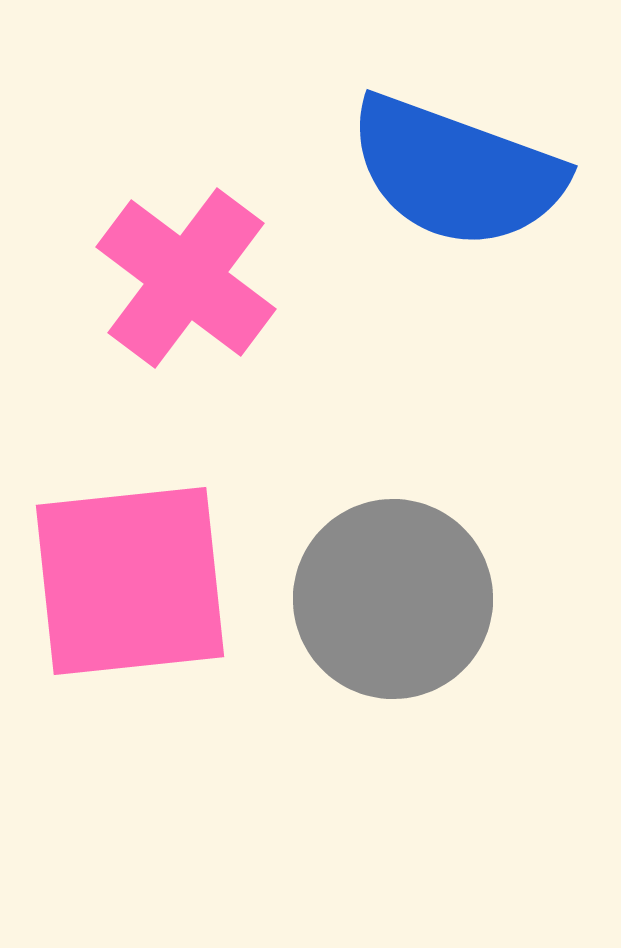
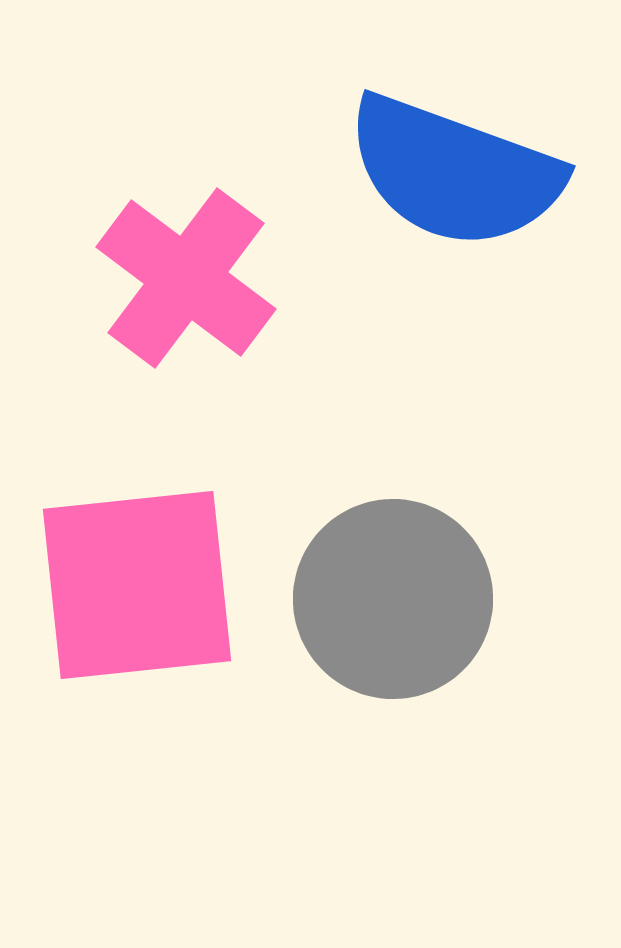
blue semicircle: moved 2 px left
pink square: moved 7 px right, 4 px down
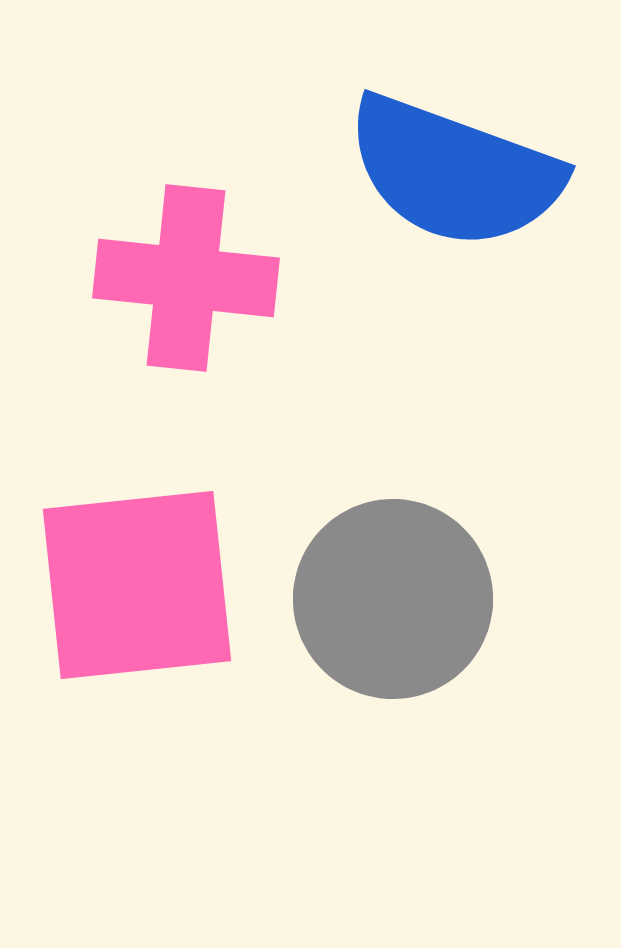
pink cross: rotated 31 degrees counterclockwise
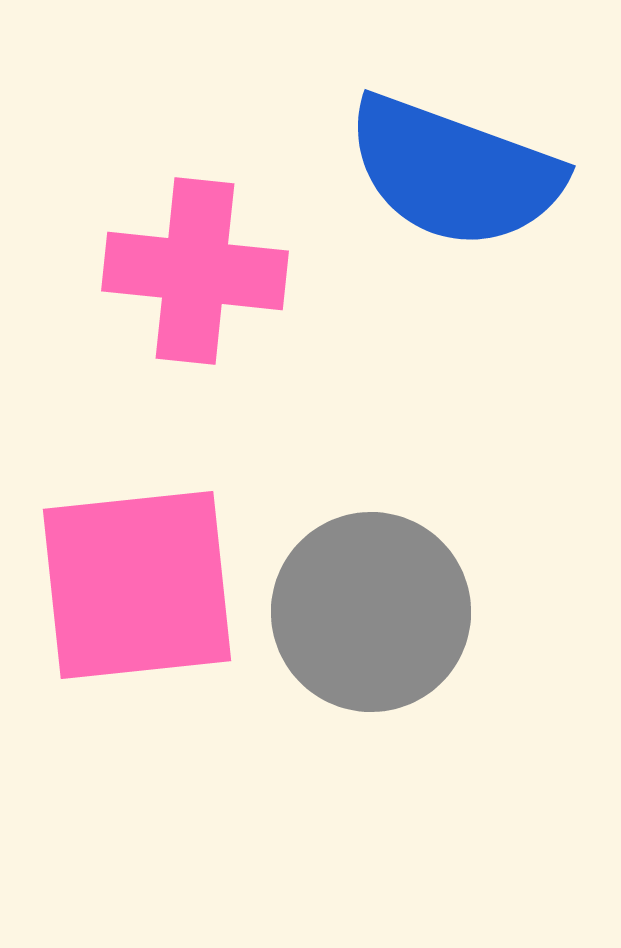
pink cross: moved 9 px right, 7 px up
gray circle: moved 22 px left, 13 px down
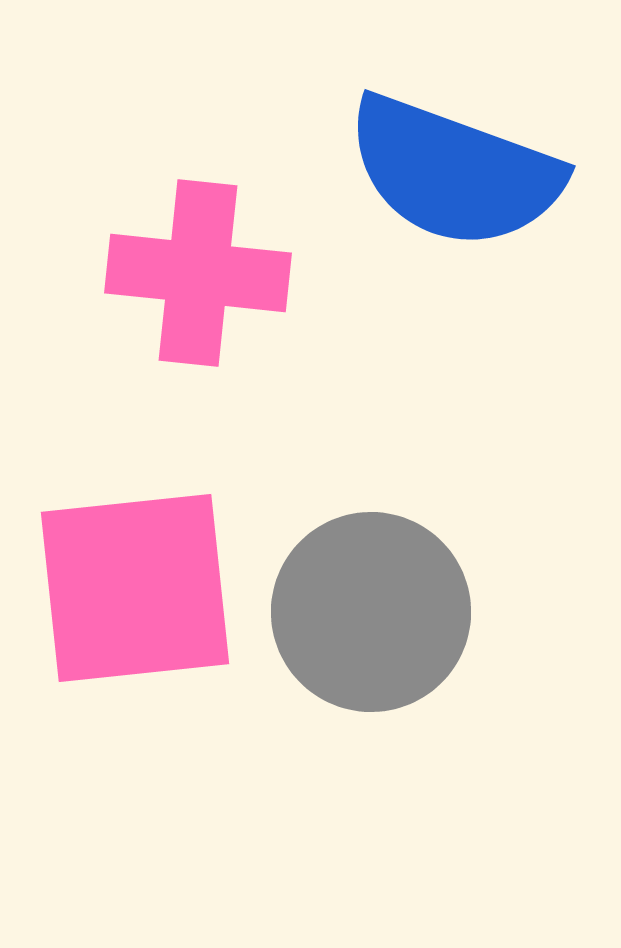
pink cross: moved 3 px right, 2 px down
pink square: moved 2 px left, 3 px down
